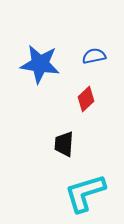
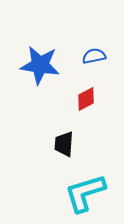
blue star: moved 1 px down
red diamond: rotated 15 degrees clockwise
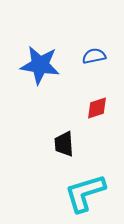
red diamond: moved 11 px right, 9 px down; rotated 10 degrees clockwise
black trapezoid: rotated 8 degrees counterclockwise
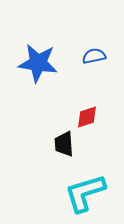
blue star: moved 2 px left, 2 px up
red diamond: moved 10 px left, 9 px down
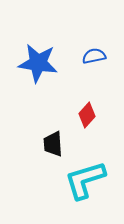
red diamond: moved 2 px up; rotated 30 degrees counterclockwise
black trapezoid: moved 11 px left
cyan L-shape: moved 13 px up
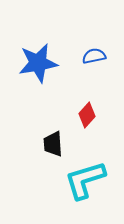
blue star: rotated 18 degrees counterclockwise
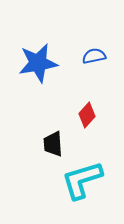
cyan L-shape: moved 3 px left
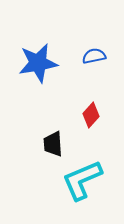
red diamond: moved 4 px right
cyan L-shape: rotated 6 degrees counterclockwise
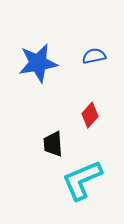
red diamond: moved 1 px left
